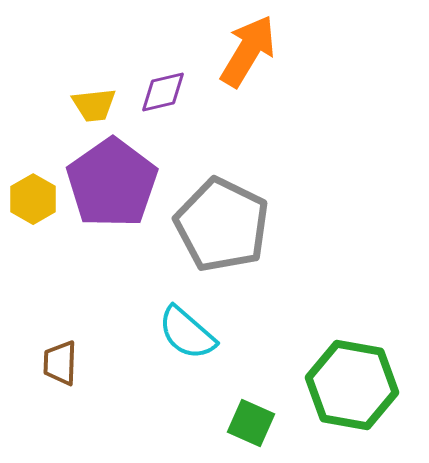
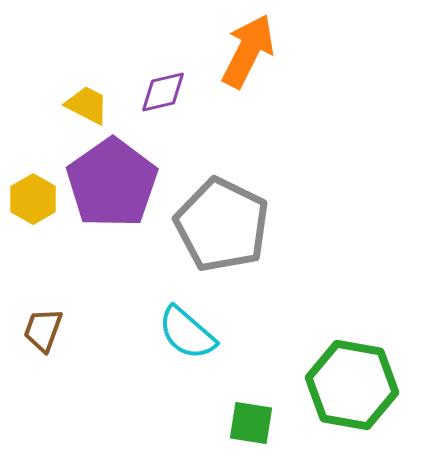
orange arrow: rotated 4 degrees counterclockwise
yellow trapezoid: moved 7 px left; rotated 147 degrees counterclockwise
brown trapezoid: moved 17 px left, 33 px up; rotated 18 degrees clockwise
green square: rotated 15 degrees counterclockwise
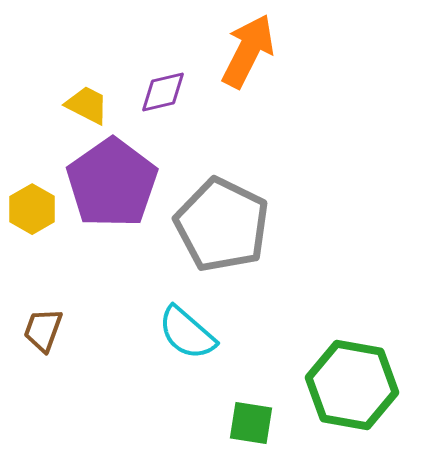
yellow hexagon: moved 1 px left, 10 px down
